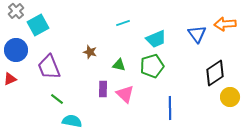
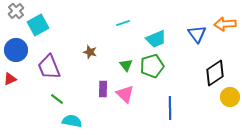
green triangle: moved 7 px right; rotated 40 degrees clockwise
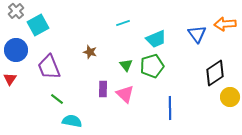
red triangle: rotated 32 degrees counterclockwise
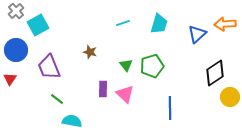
blue triangle: rotated 24 degrees clockwise
cyan trapezoid: moved 3 px right, 15 px up; rotated 50 degrees counterclockwise
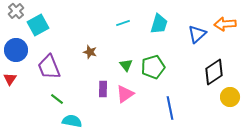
green pentagon: moved 1 px right, 1 px down
black diamond: moved 1 px left, 1 px up
pink triangle: rotated 42 degrees clockwise
blue line: rotated 10 degrees counterclockwise
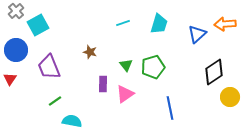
purple rectangle: moved 5 px up
green line: moved 2 px left, 2 px down; rotated 72 degrees counterclockwise
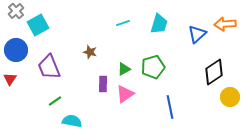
green triangle: moved 2 px left, 4 px down; rotated 40 degrees clockwise
blue line: moved 1 px up
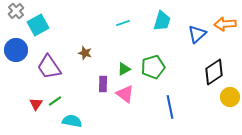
cyan trapezoid: moved 3 px right, 3 px up
brown star: moved 5 px left, 1 px down
purple trapezoid: rotated 12 degrees counterclockwise
red triangle: moved 26 px right, 25 px down
pink triangle: rotated 48 degrees counterclockwise
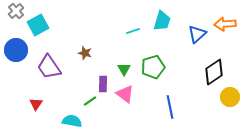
cyan line: moved 10 px right, 8 px down
green triangle: rotated 32 degrees counterclockwise
green line: moved 35 px right
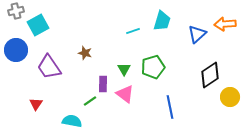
gray cross: rotated 28 degrees clockwise
black diamond: moved 4 px left, 3 px down
